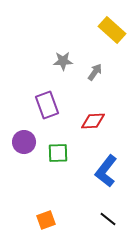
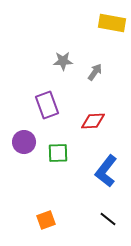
yellow rectangle: moved 7 px up; rotated 32 degrees counterclockwise
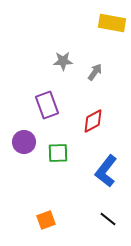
red diamond: rotated 25 degrees counterclockwise
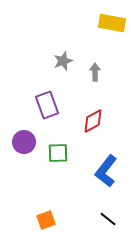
gray star: rotated 18 degrees counterclockwise
gray arrow: rotated 36 degrees counterclockwise
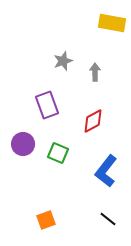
purple circle: moved 1 px left, 2 px down
green square: rotated 25 degrees clockwise
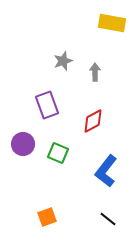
orange square: moved 1 px right, 3 px up
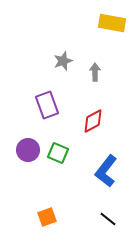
purple circle: moved 5 px right, 6 px down
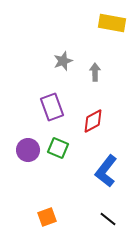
purple rectangle: moved 5 px right, 2 px down
green square: moved 5 px up
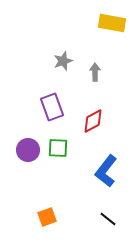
green square: rotated 20 degrees counterclockwise
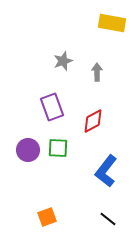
gray arrow: moved 2 px right
